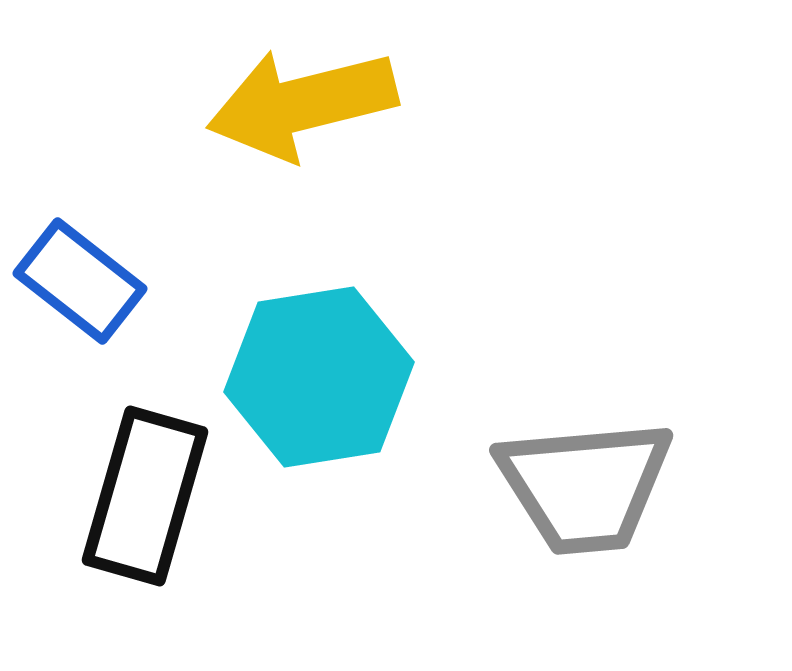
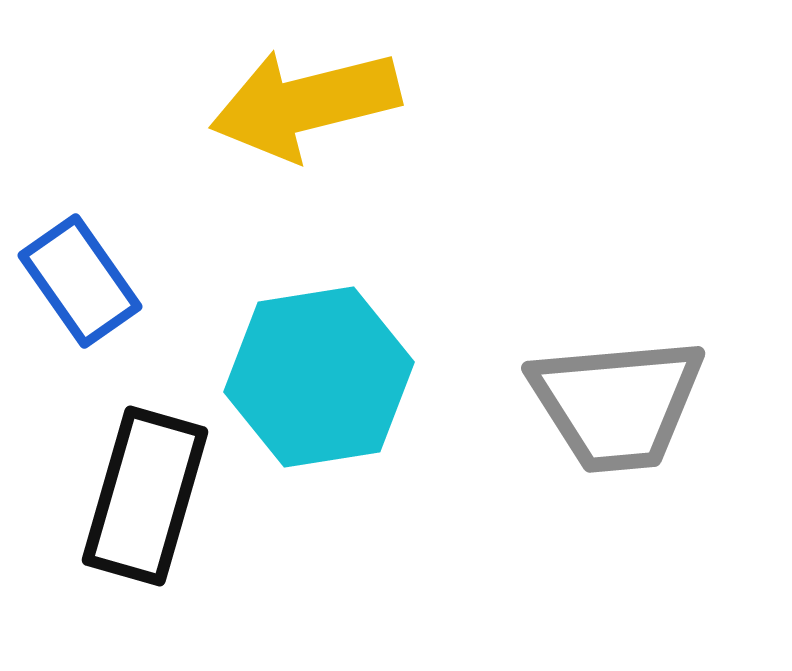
yellow arrow: moved 3 px right
blue rectangle: rotated 17 degrees clockwise
gray trapezoid: moved 32 px right, 82 px up
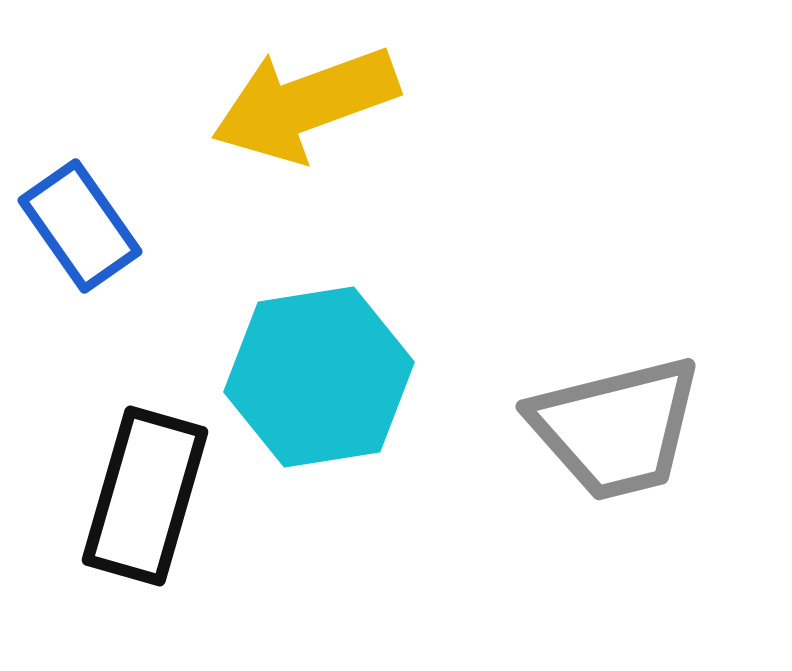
yellow arrow: rotated 6 degrees counterclockwise
blue rectangle: moved 55 px up
gray trapezoid: moved 1 px left, 24 px down; rotated 9 degrees counterclockwise
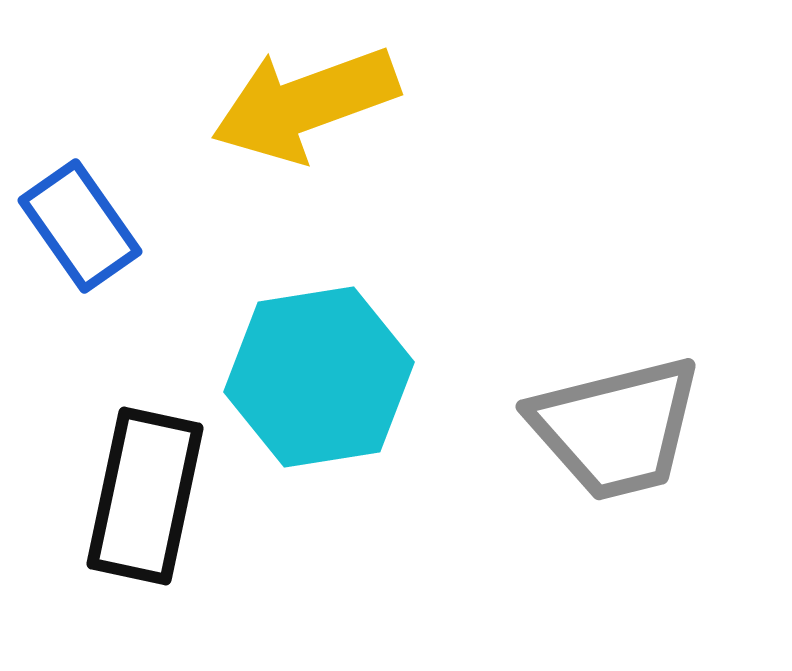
black rectangle: rotated 4 degrees counterclockwise
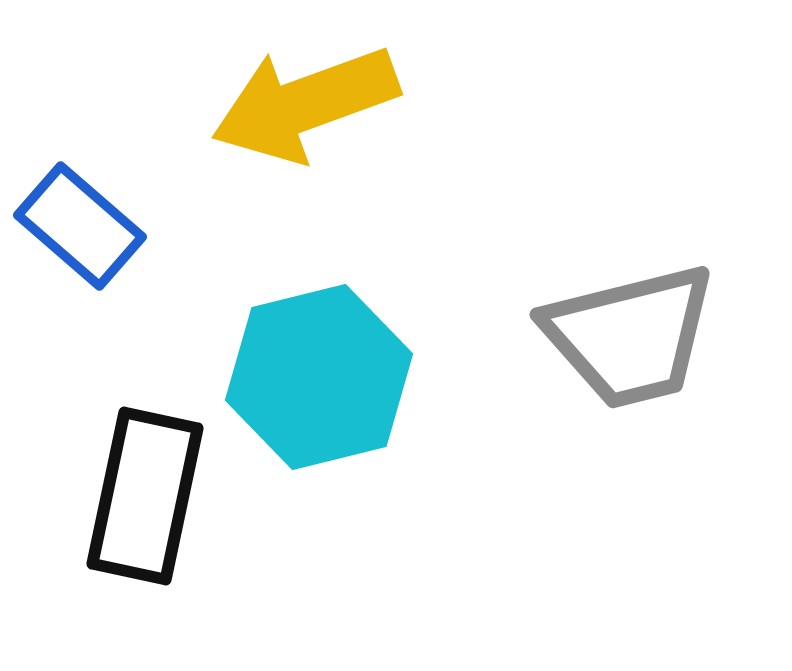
blue rectangle: rotated 14 degrees counterclockwise
cyan hexagon: rotated 5 degrees counterclockwise
gray trapezoid: moved 14 px right, 92 px up
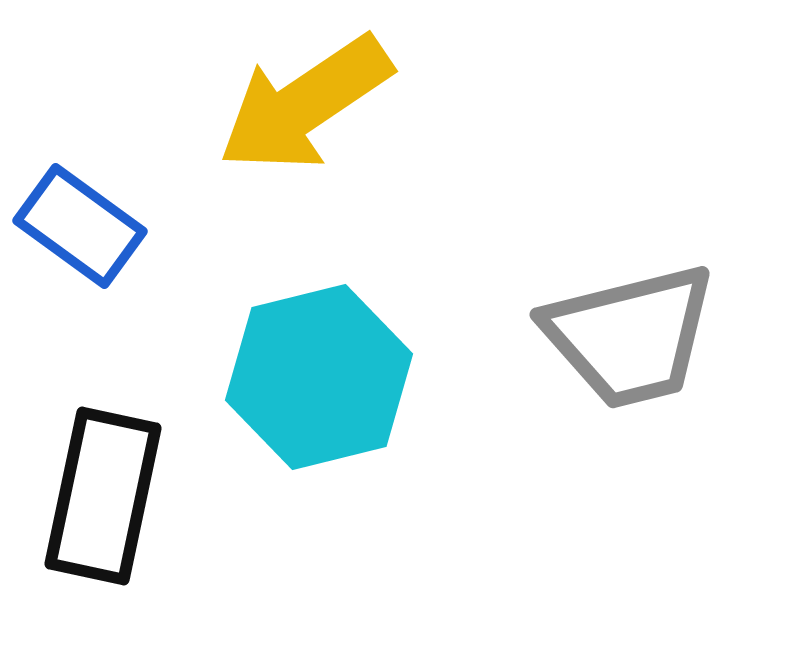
yellow arrow: rotated 14 degrees counterclockwise
blue rectangle: rotated 5 degrees counterclockwise
black rectangle: moved 42 px left
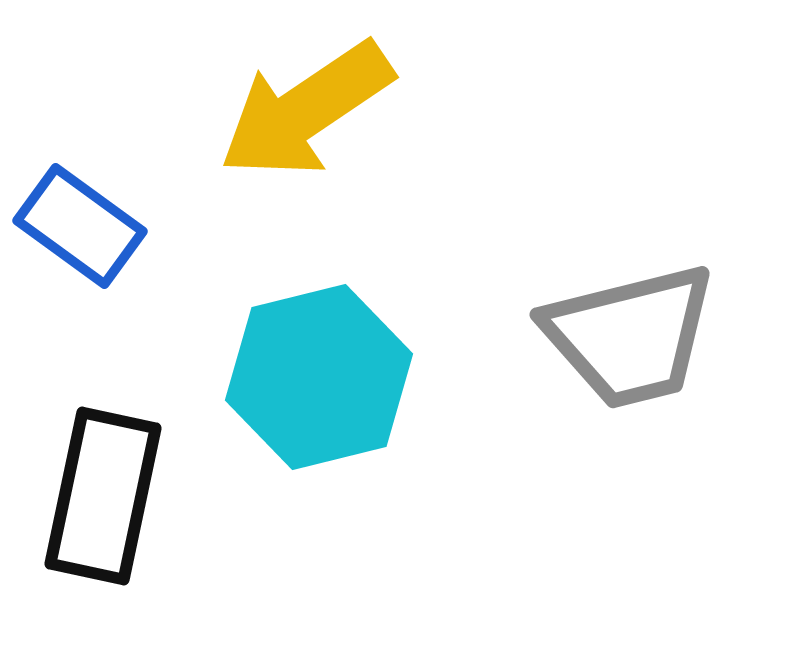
yellow arrow: moved 1 px right, 6 px down
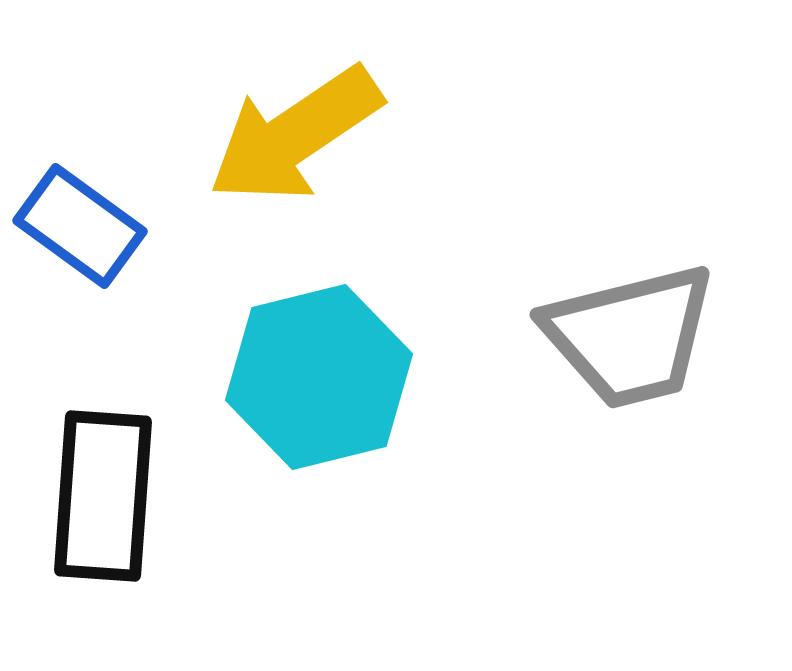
yellow arrow: moved 11 px left, 25 px down
black rectangle: rotated 8 degrees counterclockwise
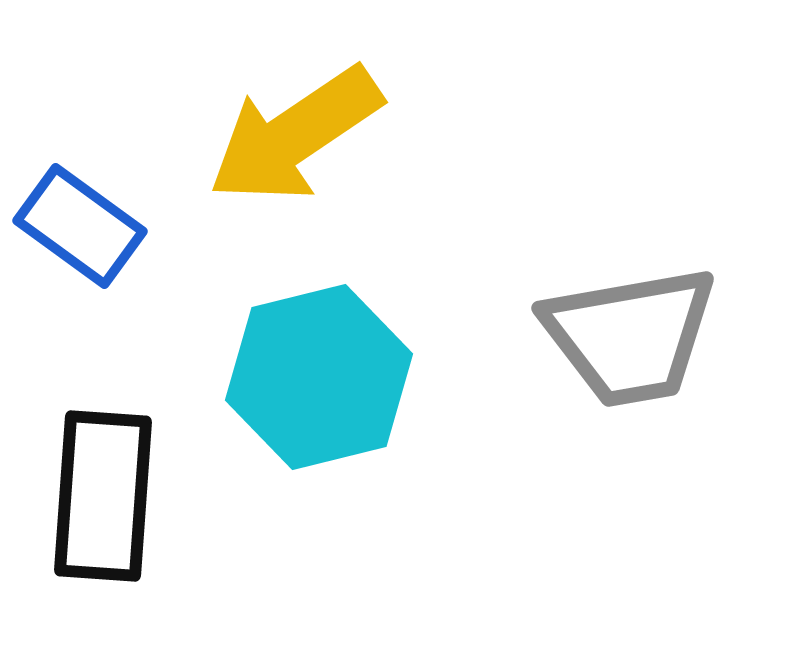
gray trapezoid: rotated 4 degrees clockwise
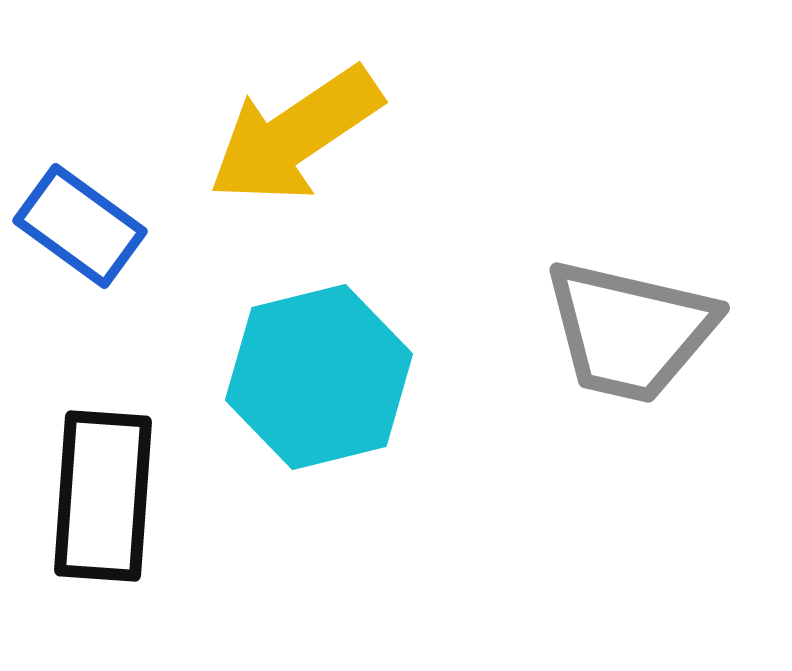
gray trapezoid: moved 5 px up; rotated 23 degrees clockwise
